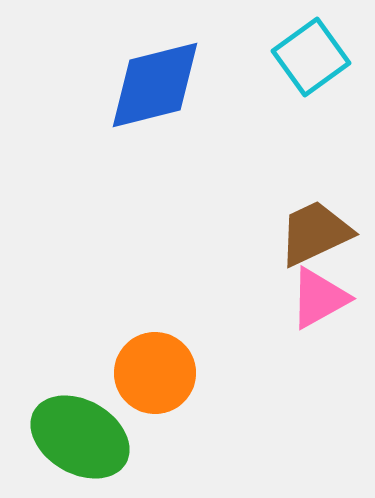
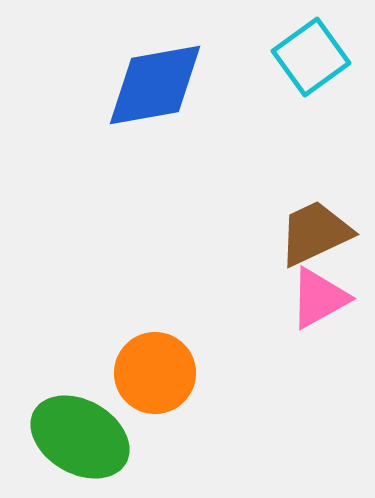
blue diamond: rotated 4 degrees clockwise
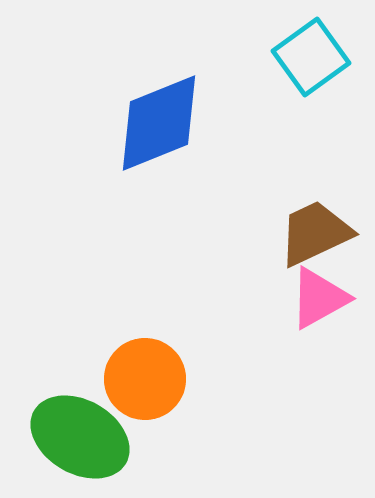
blue diamond: moved 4 px right, 38 px down; rotated 12 degrees counterclockwise
orange circle: moved 10 px left, 6 px down
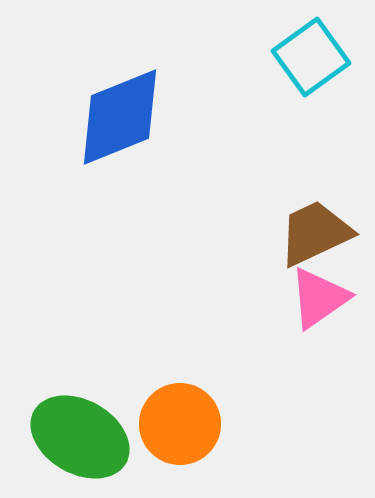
blue diamond: moved 39 px left, 6 px up
pink triangle: rotated 6 degrees counterclockwise
orange circle: moved 35 px right, 45 px down
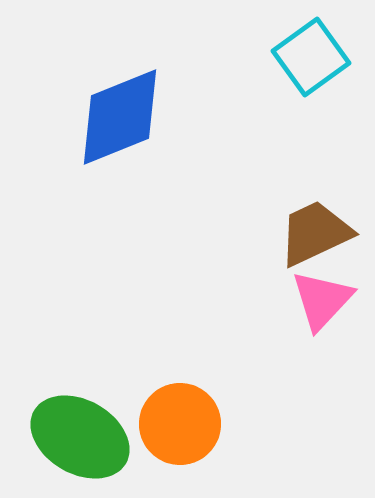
pink triangle: moved 3 px right, 2 px down; rotated 12 degrees counterclockwise
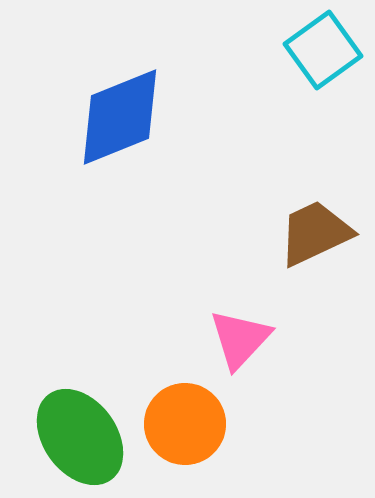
cyan square: moved 12 px right, 7 px up
pink triangle: moved 82 px left, 39 px down
orange circle: moved 5 px right
green ellipse: rotated 24 degrees clockwise
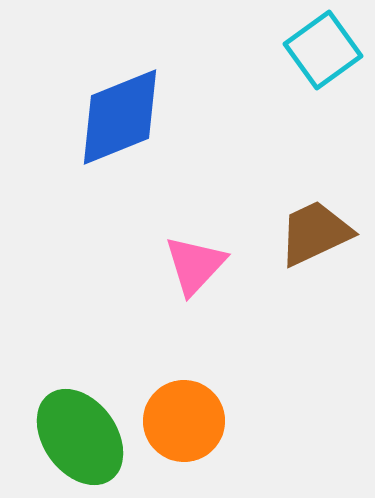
pink triangle: moved 45 px left, 74 px up
orange circle: moved 1 px left, 3 px up
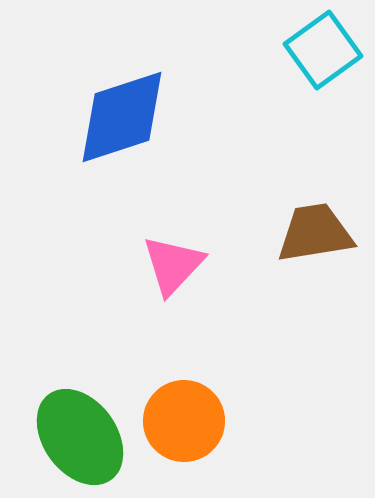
blue diamond: moved 2 px right; rotated 4 degrees clockwise
brown trapezoid: rotated 16 degrees clockwise
pink triangle: moved 22 px left
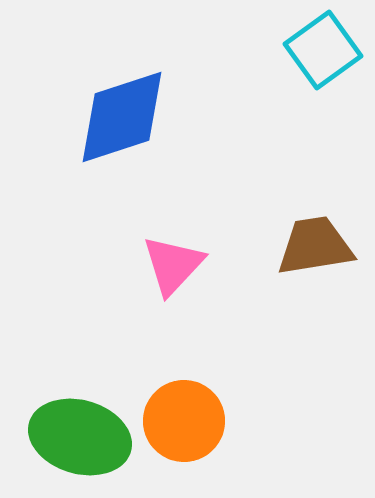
brown trapezoid: moved 13 px down
green ellipse: rotated 38 degrees counterclockwise
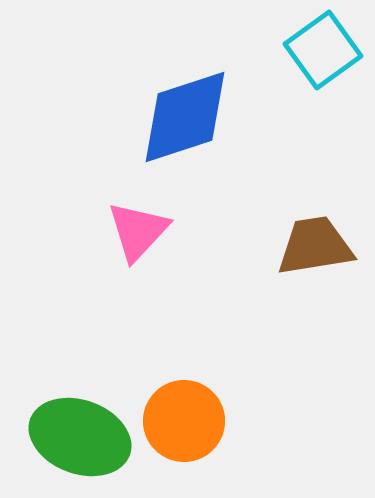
blue diamond: moved 63 px right
pink triangle: moved 35 px left, 34 px up
green ellipse: rotated 4 degrees clockwise
